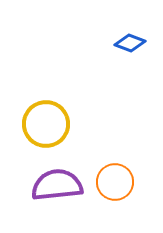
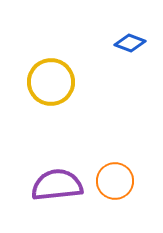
yellow circle: moved 5 px right, 42 px up
orange circle: moved 1 px up
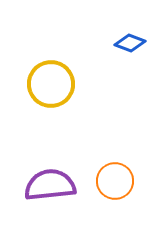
yellow circle: moved 2 px down
purple semicircle: moved 7 px left
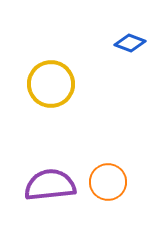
orange circle: moved 7 px left, 1 px down
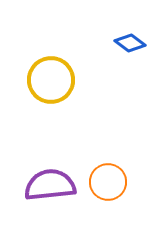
blue diamond: rotated 16 degrees clockwise
yellow circle: moved 4 px up
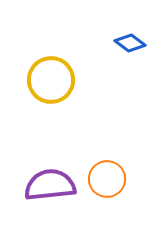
orange circle: moved 1 px left, 3 px up
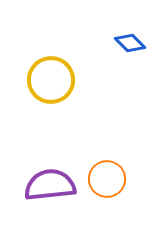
blue diamond: rotated 8 degrees clockwise
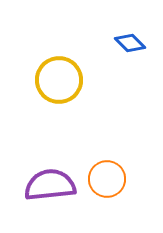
yellow circle: moved 8 px right
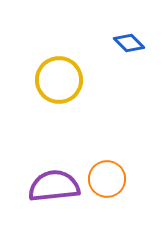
blue diamond: moved 1 px left
purple semicircle: moved 4 px right, 1 px down
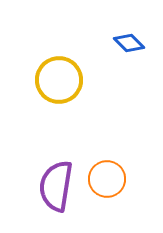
purple semicircle: moved 2 px right; rotated 75 degrees counterclockwise
